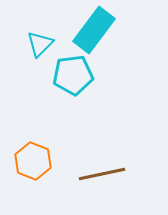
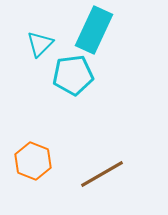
cyan rectangle: rotated 12 degrees counterclockwise
brown line: rotated 18 degrees counterclockwise
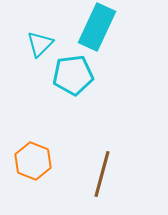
cyan rectangle: moved 3 px right, 3 px up
brown line: rotated 45 degrees counterclockwise
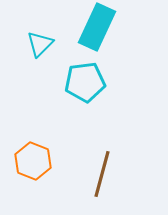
cyan pentagon: moved 12 px right, 7 px down
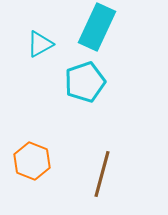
cyan triangle: rotated 16 degrees clockwise
cyan pentagon: rotated 12 degrees counterclockwise
orange hexagon: moved 1 px left
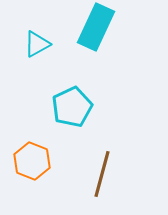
cyan rectangle: moved 1 px left
cyan triangle: moved 3 px left
cyan pentagon: moved 13 px left, 25 px down; rotated 6 degrees counterclockwise
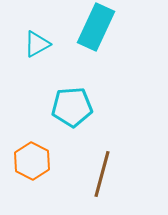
cyan pentagon: rotated 21 degrees clockwise
orange hexagon: rotated 6 degrees clockwise
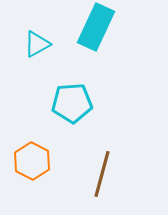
cyan pentagon: moved 4 px up
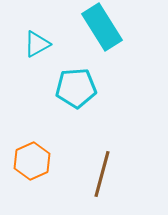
cyan rectangle: moved 6 px right; rotated 57 degrees counterclockwise
cyan pentagon: moved 4 px right, 15 px up
orange hexagon: rotated 9 degrees clockwise
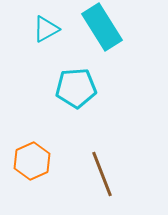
cyan triangle: moved 9 px right, 15 px up
brown line: rotated 36 degrees counterclockwise
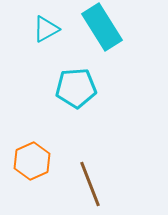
brown line: moved 12 px left, 10 px down
